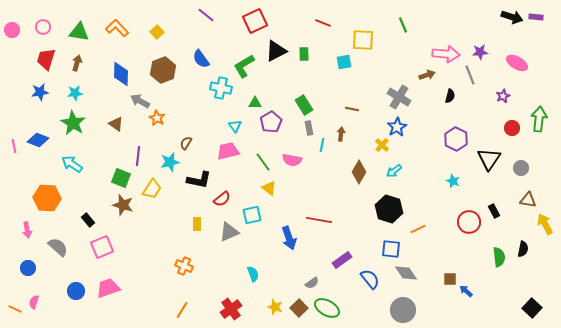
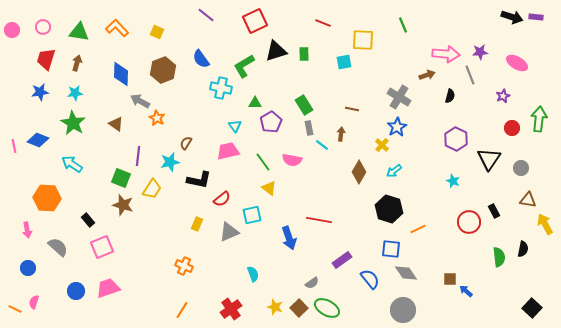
yellow square at (157, 32): rotated 24 degrees counterclockwise
black triangle at (276, 51): rotated 10 degrees clockwise
cyan line at (322, 145): rotated 64 degrees counterclockwise
yellow rectangle at (197, 224): rotated 24 degrees clockwise
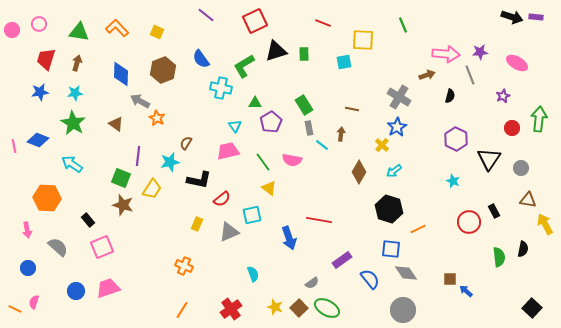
pink circle at (43, 27): moved 4 px left, 3 px up
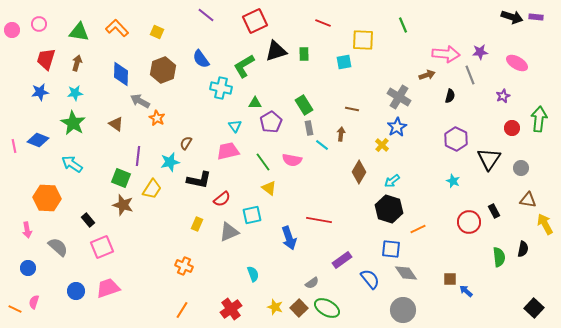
cyan arrow at (394, 171): moved 2 px left, 10 px down
black square at (532, 308): moved 2 px right
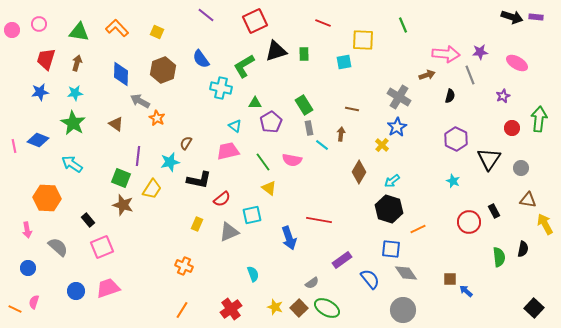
cyan triangle at (235, 126): rotated 16 degrees counterclockwise
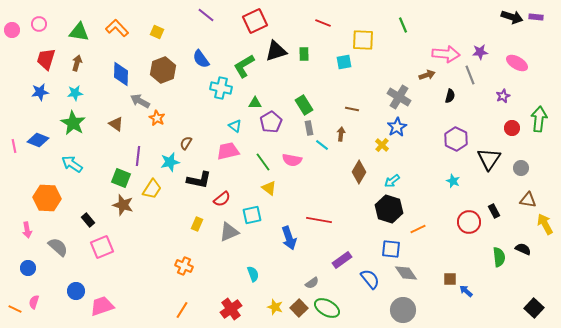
black semicircle at (523, 249): rotated 77 degrees counterclockwise
pink trapezoid at (108, 288): moved 6 px left, 18 px down
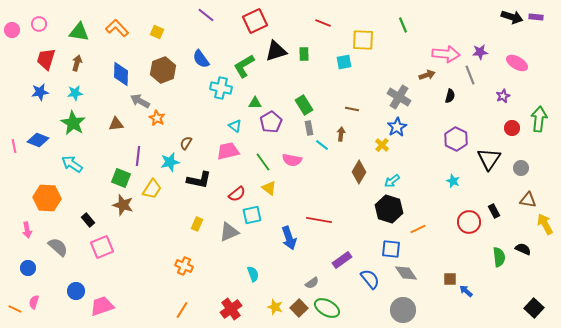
brown triangle at (116, 124): rotated 42 degrees counterclockwise
red semicircle at (222, 199): moved 15 px right, 5 px up
